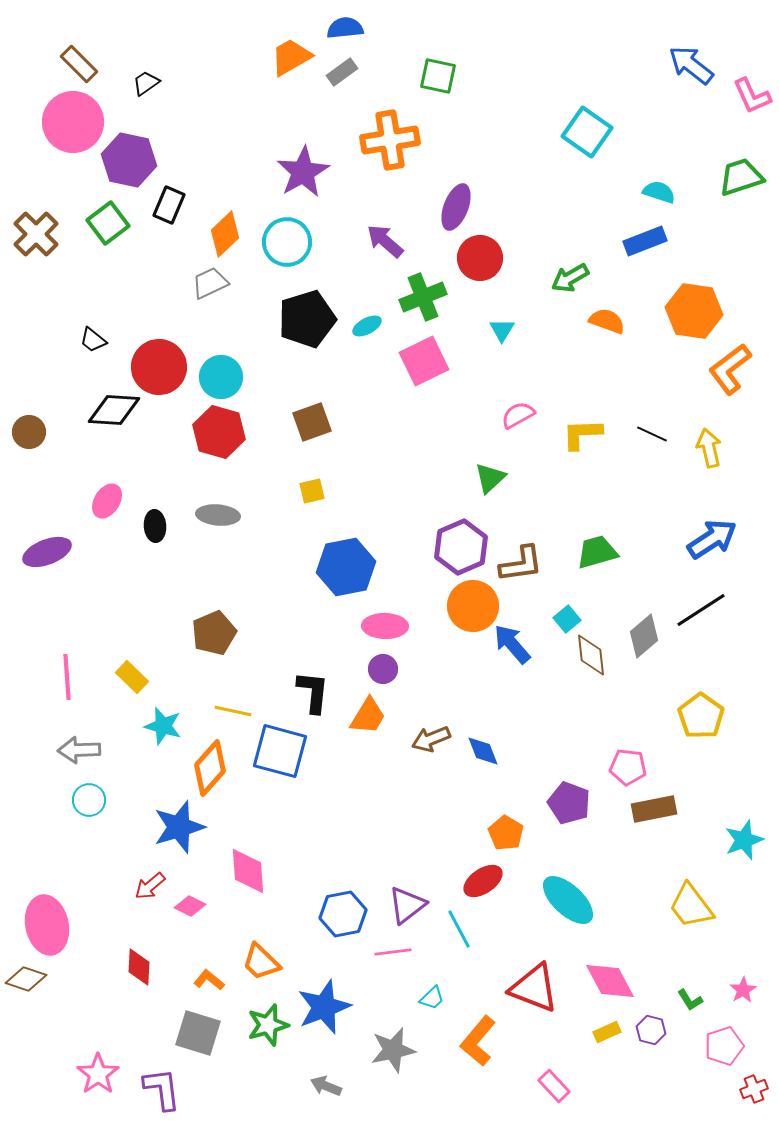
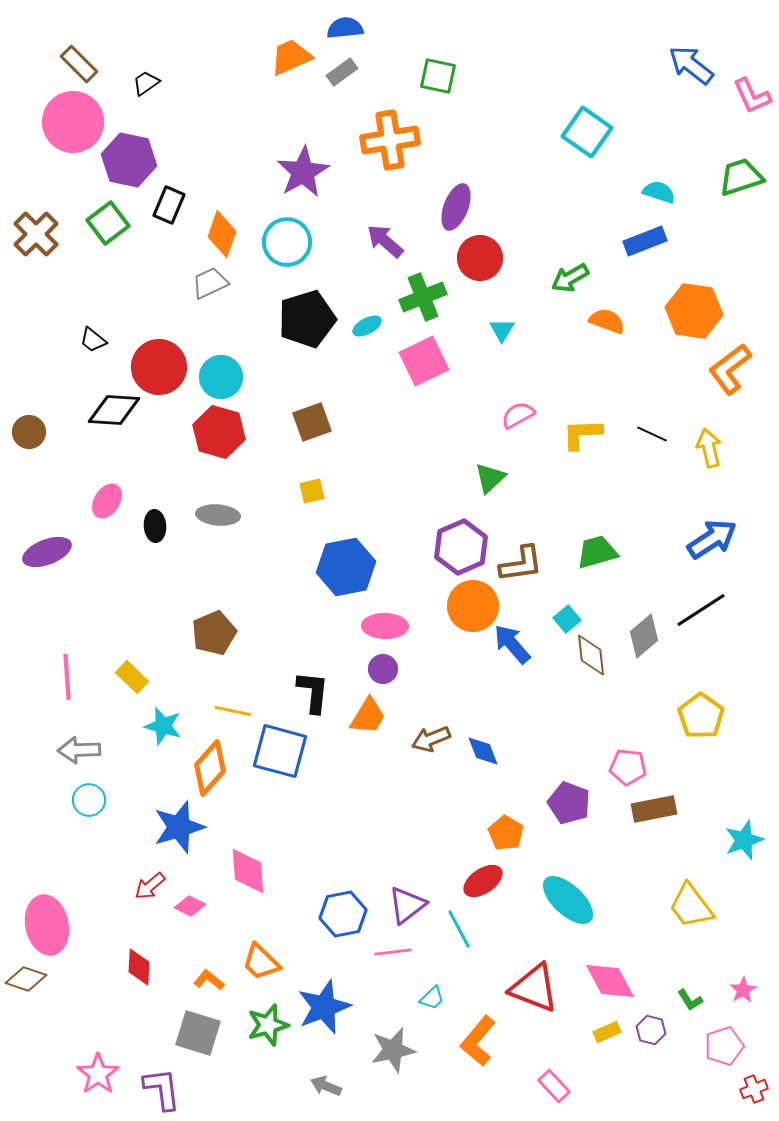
orange trapezoid at (291, 57): rotated 6 degrees clockwise
orange diamond at (225, 234): moved 3 px left; rotated 27 degrees counterclockwise
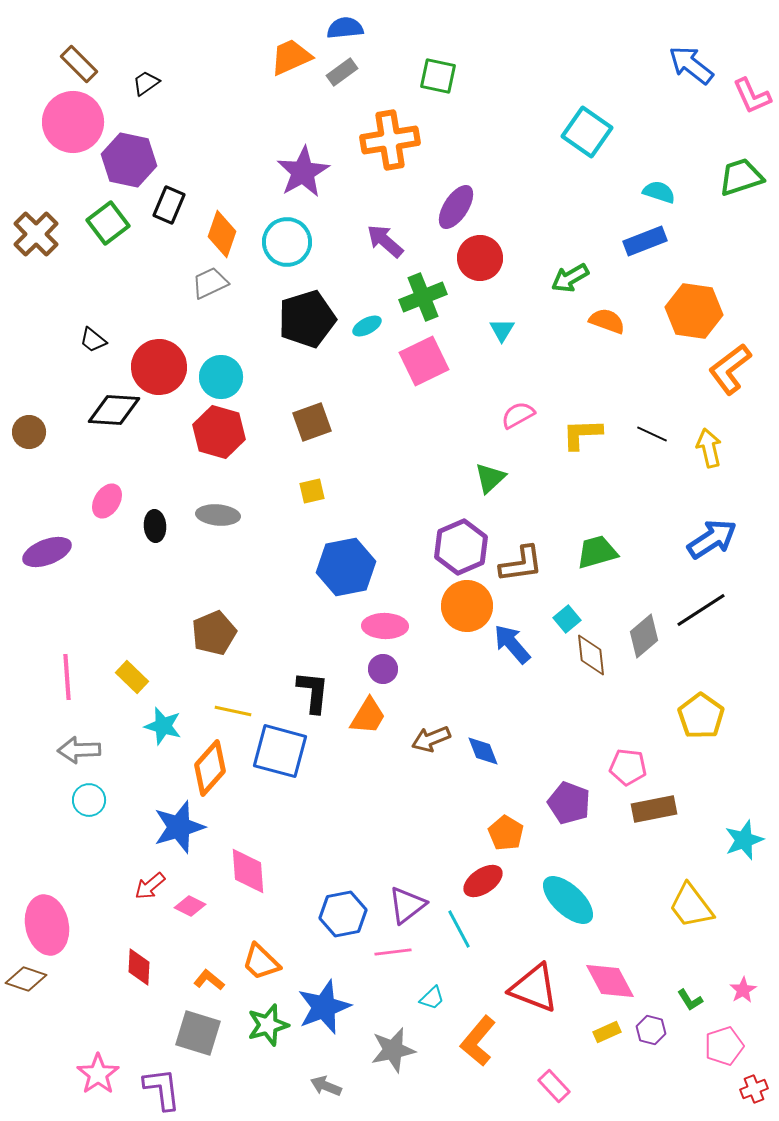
purple ellipse at (456, 207): rotated 12 degrees clockwise
orange circle at (473, 606): moved 6 px left
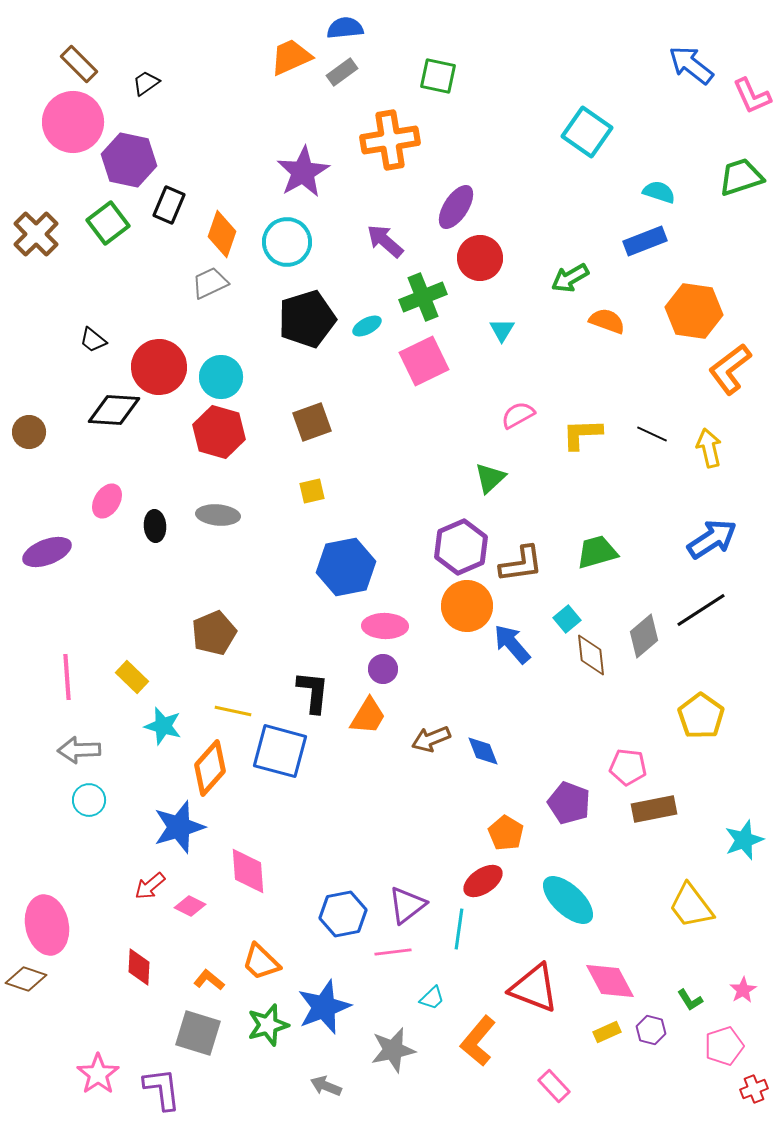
cyan line at (459, 929): rotated 36 degrees clockwise
